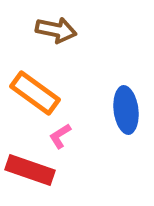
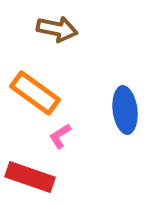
brown arrow: moved 1 px right, 1 px up
blue ellipse: moved 1 px left
red rectangle: moved 7 px down
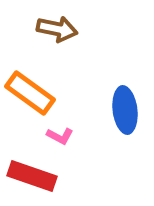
orange rectangle: moved 5 px left
pink L-shape: rotated 120 degrees counterclockwise
red rectangle: moved 2 px right, 1 px up
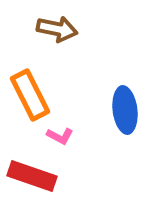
orange rectangle: moved 2 px down; rotated 27 degrees clockwise
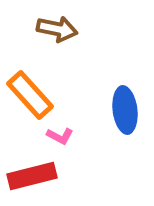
orange rectangle: rotated 15 degrees counterclockwise
red rectangle: rotated 33 degrees counterclockwise
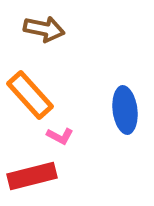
brown arrow: moved 13 px left
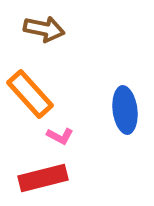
orange rectangle: moved 1 px up
red rectangle: moved 11 px right, 2 px down
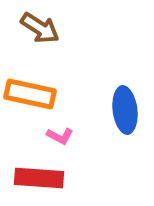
brown arrow: moved 4 px left, 1 px up; rotated 21 degrees clockwise
orange rectangle: rotated 36 degrees counterclockwise
red rectangle: moved 4 px left; rotated 18 degrees clockwise
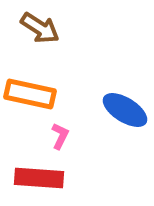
blue ellipse: rotated 51 degrees counterclockwise
pink L-shape: rotated 92 degrees counterclockwise
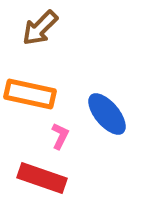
brown arrow: rotated 102 degrees clockwise
blue ellipse: moved 18 px left, 4 px down; rotated 18 degrees clockwise
red rectangle: moved 3 px right; rotated 15 degrees clockwise
